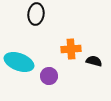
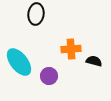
cyan ellipse: rotated 32 degrees clockwise
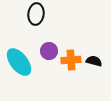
orange cross: moved 11 px down
purple circle: moved 25 px up
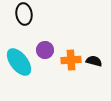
black ellipse: moved 12 px left; rotated 15 degrees counterclockwise
purple circle: moved 4 px left, 1 px up
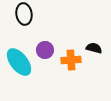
black semicircle: moved 13 px up
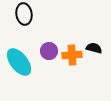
purple circle: moved 4 px right, 1 px down
orange cross: moved 1 px right, 5 px up
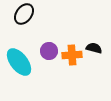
black ellipse: rotated 45 degrees clockwise
